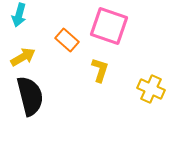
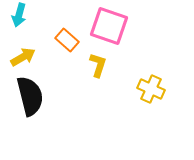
yellow L-shape: moved 2 px left, 5 px up
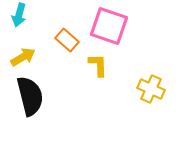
yellow L-shape: rotated 20 degrees counterclockwise
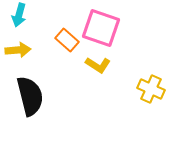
pink square: moved 8 px left, 2 px down
yellow arrow: moved 5 px left, 7 px up; rotated 25 degrees clockwise
yellow L-shape: rotated 125 degrees clockwise
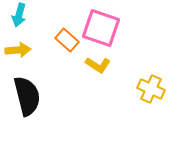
black semicircle: moved 3 px left
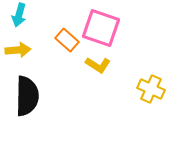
black semicircle: rotated 15 degrees clockwise
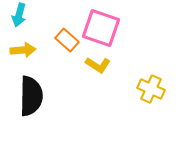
yellow arrow: moved 5 px right
black semicircle: moved 4 px right
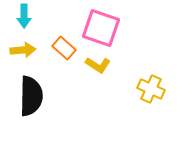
cyan arrow: moved 5 px right, 1 px down; rotated 15 degrees counterclockwise
orange rectangle: moved 3 px left, 8 px down
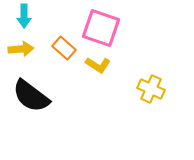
yellow arrow: moved 2 px left, 1 px up
black semicircle: rotated 126 degrees clockwise
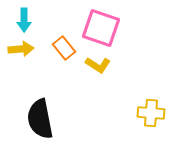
cyan arrow: moved 4 px down
orange rectangle: rotated 10 degrees clockwise
yellow cross: moved 24 px down; rotated 20 degrees counterclockwise
black semicircle: moved 9 px right, 23 px down; rotated 42 degrees clockwise
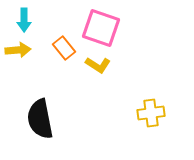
yellow arrow: moved 3 px left, 1 px down
yellow cross: rotated 12 degrees counterclockwise
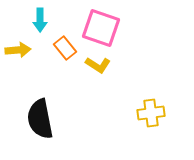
cyan arrow: moved 16 px right
orange rectangle: moved 1 px right
